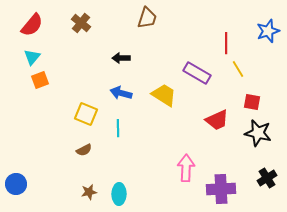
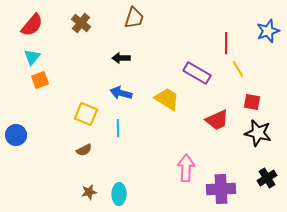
brown trapezoid: moved 13 px left
yellow trapezoid: moved 3 px right, 4 px down
blue circle: moved 49 px up
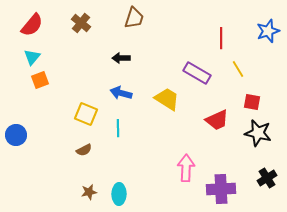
red line: moved 5 px left, 5 px up
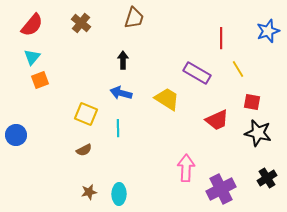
black arrow: moved 2 px right, 2 px down; rotated 90 degrees clockwise
purple cross: rotated 24 degrees counterclockwise
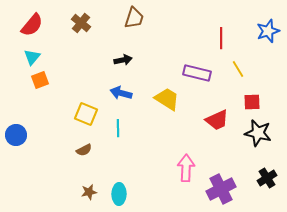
black arrow: rotated 78 degrees clockwise
purple rectangle: rotated 16 degrees counterclockwise
red square: rotated 12 degrees counterclockwise
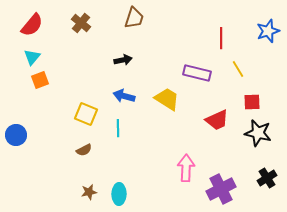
blue arrow: moved 3 px right, 3 px down
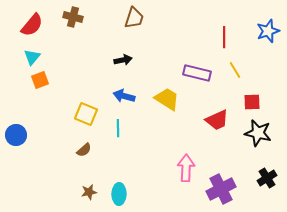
brown cross: moved 8 px left, 6 px up; rotated 24 degrees counterclockwise
red line: moved 3 px right, 1 px up
yellow line: moved 3 px left, 1 px down
brown semicircle: rotated 14 degrees counterclockwise
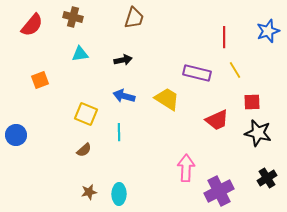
cyan triangle: moved 48 px right, 3 px up; rotated 42 degrees clockwise
cyan line: moved 1 px right, 4 px down
purple cross: moved 2 px left, 2 px down
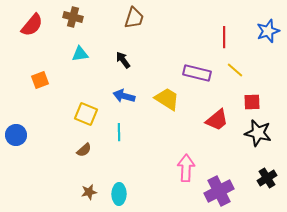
black arrow: rotated 114 degrees counterclockwise
yellow line: rotated 18 degrees counterclockwise
red trapezoid: rotated 15 degrees counterclockwise
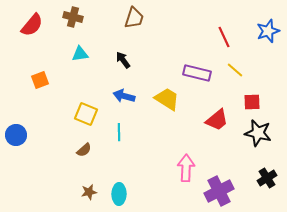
red line: rotated 25 degrees counterclockwise
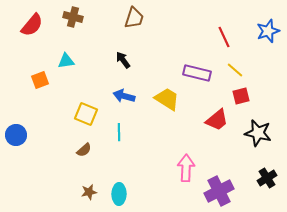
cyan triangle: moved 14 px left, 7 px down
red square: moved 11 px left, 6 px up; rotated 12 degrees counterclockwise
